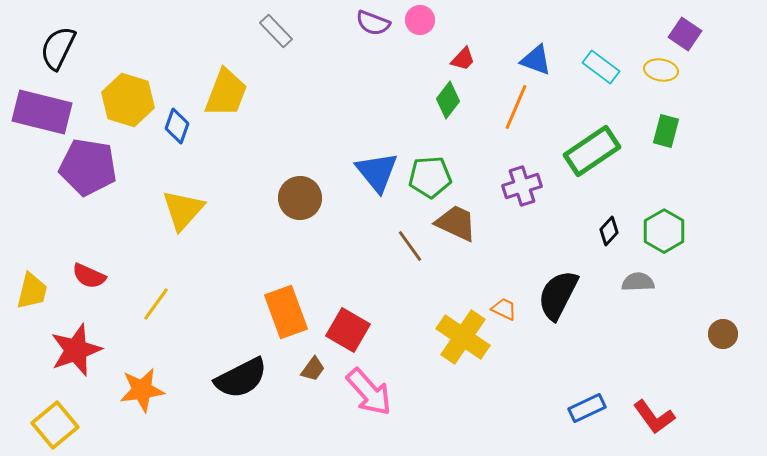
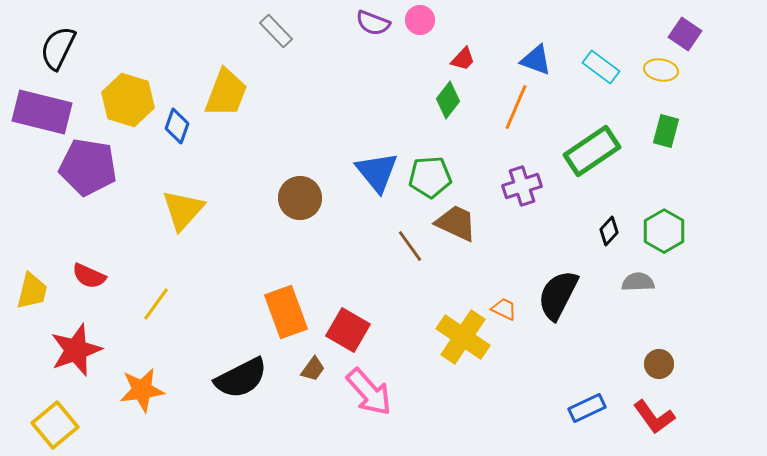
brown circle at (723, 334): moved 64 px left, 30 px down
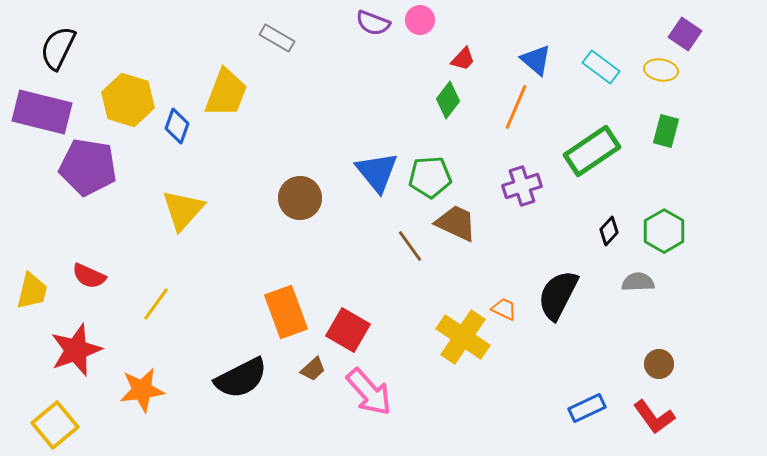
gray rectangle at (276, 31): moved 1 px right, 7 px down; rotated 16 degrees counterclockwise
blue triangle at (536, 60): rotated 20 degrees clockwise
brown trapezoid at (313, 369): rotated 12 degrees clockwise
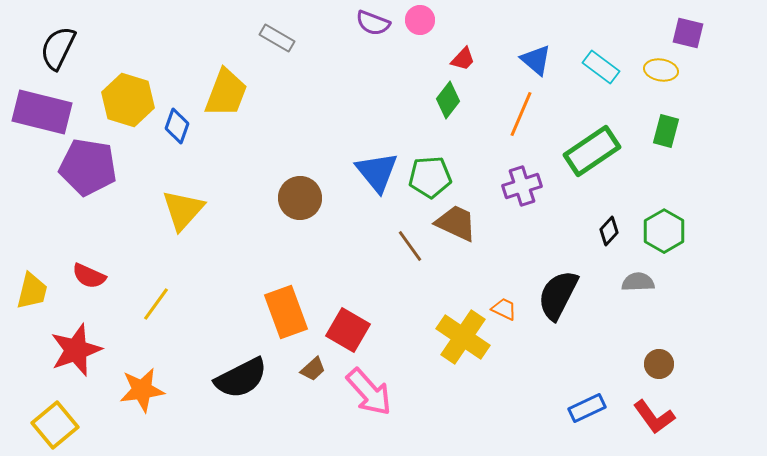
purple square at (685, 34): moved 3 px right, 1 px up; rotated 20 degrees counterclockwise
orange line at (516, 107): moved 5 px right, 7 px down
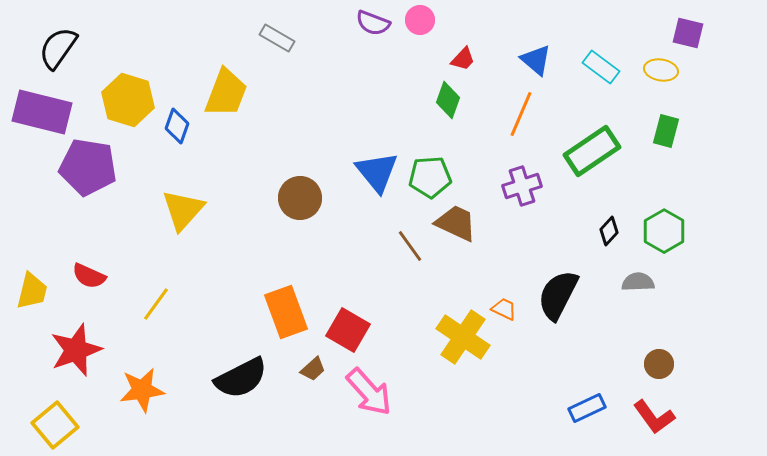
black semicircle at (58, 48): rotated 9 degrees clockwise
green diamond at (448, 100): rotated 18 degrees counterclockwise
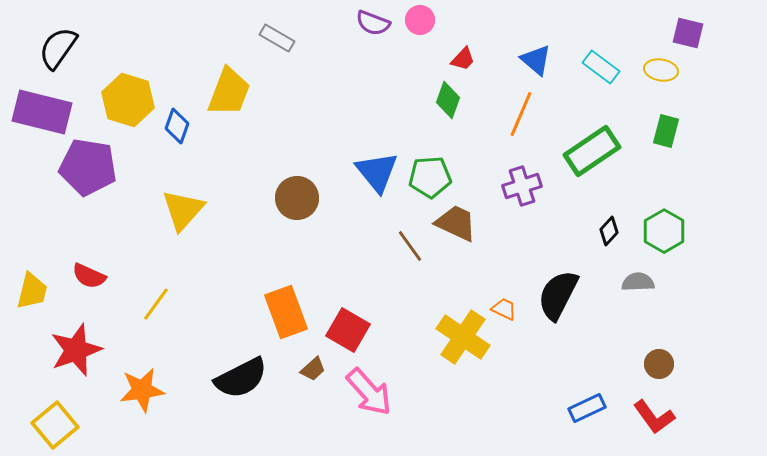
yellow trapezoid at (226, 93): moved 3 px right, 1 px up
brown circle at (300, 198): moved 3 px left
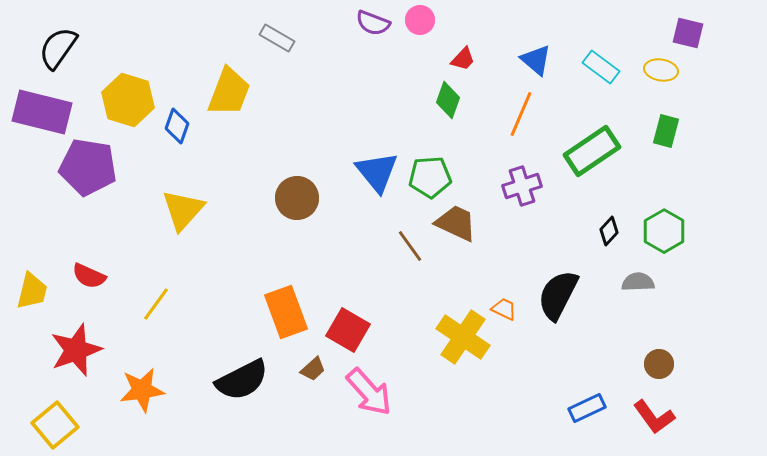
black semicircle at (241, 378): moved 1 px right, 2 px down
